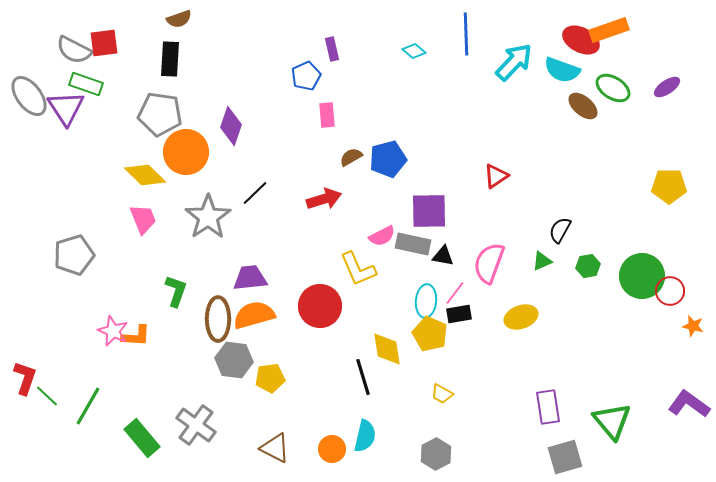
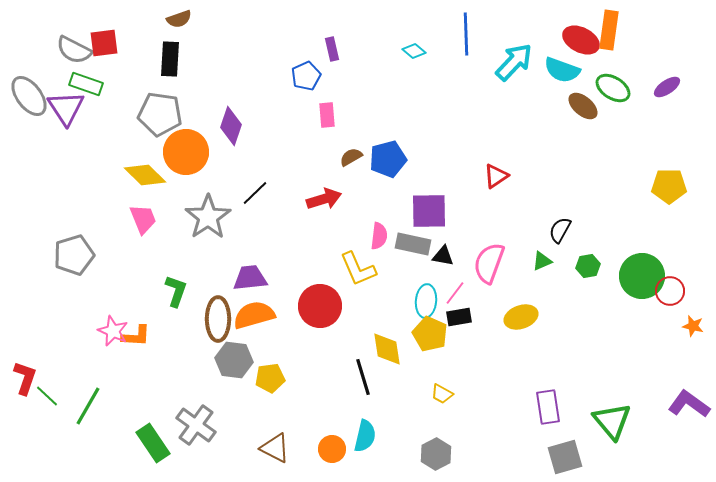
orange rectangle at (609, 30): rotated 63 degrees counterclockwise
pink semicircle at (382, 236): moved 3 px left; rotated 56 degrees counterclockwise
black rectangle at (459, 314): moved 3 px down
green rectangle at (142, 438): moved 11 px right, 5 px down; rotated 6 degrees clockwise
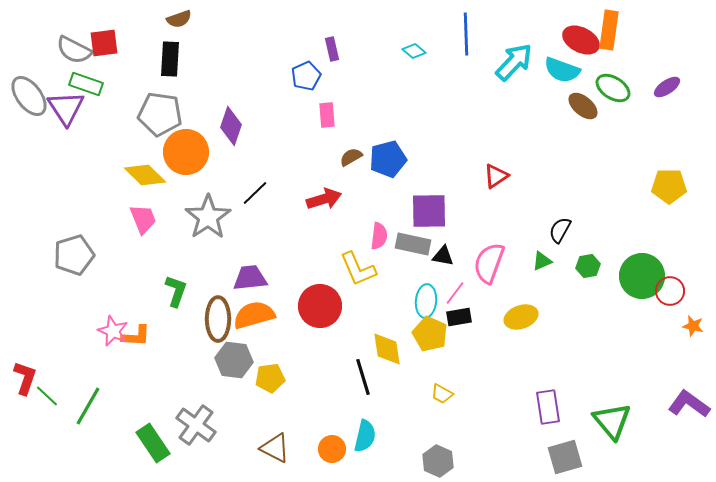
gray hexagon at (436, 454): moved 2 px right, 7 px down; rotated 8 degrees counterclockwise
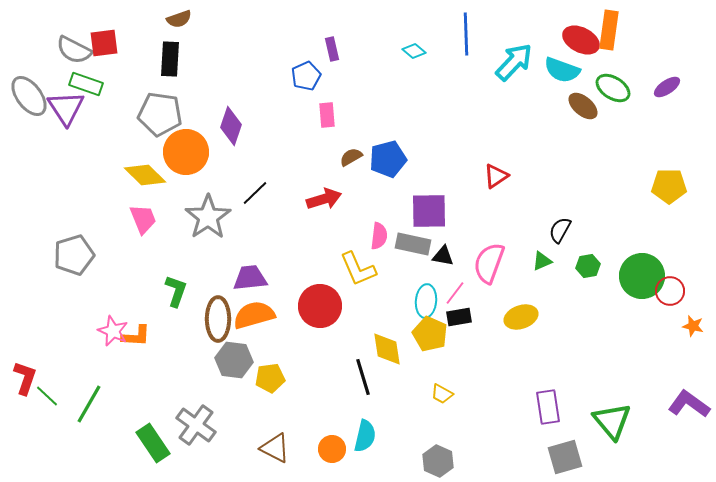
green line at (88, 406): moved 1 px right, 2 px up
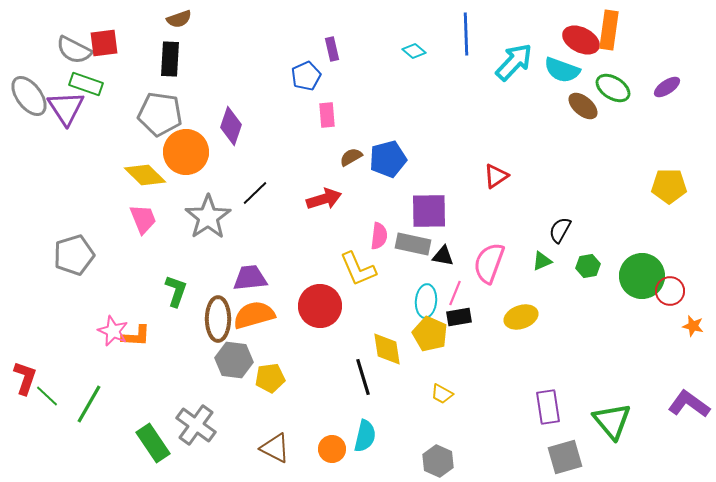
pink line at (455, 293): rotated 15 degrees counterclockwise
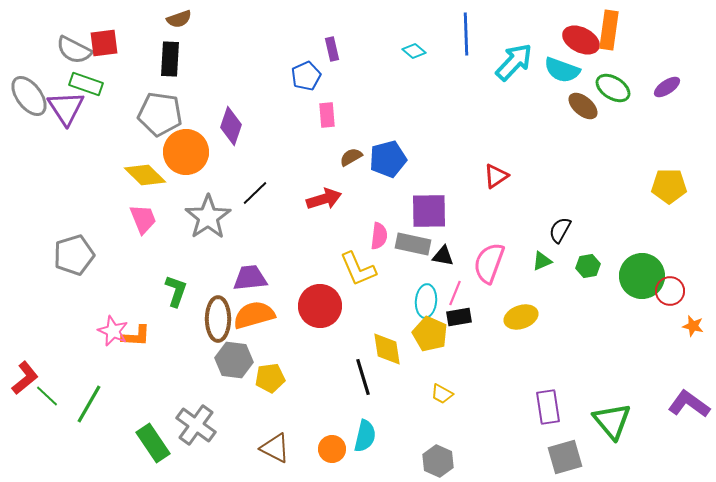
red L-shape at (25, 378): rotated 32 degrees clockwise
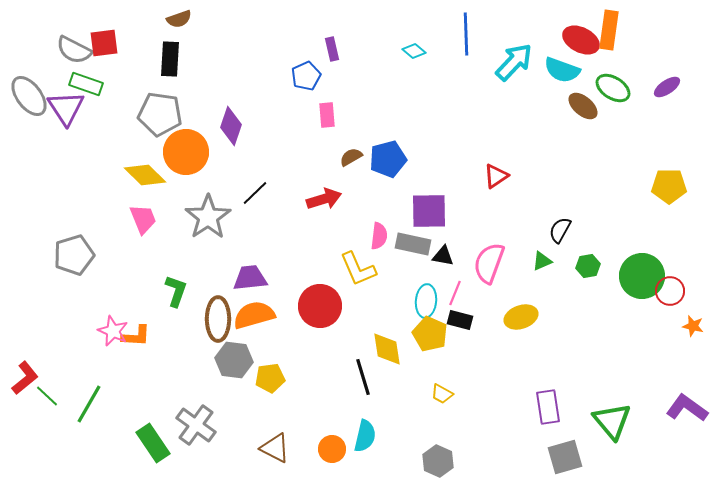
black rectangle at (459, 317): moved 1 px right, 3 px down; rotated 25 degrees clockwise
purple L-shape at (689, 404): moved 2 px left, 4 px down
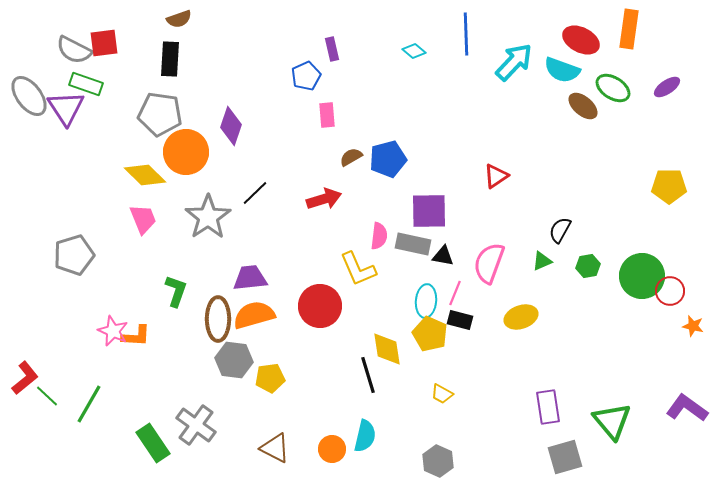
orange rectangle at (609, 30): moved 20 px right, 1 px up
black line at (363, 377): moved 5 px right, 2 px up
